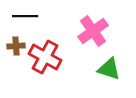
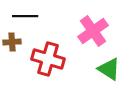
brown cross: moved 4 px left, 4 px up
red cross: moved 3 px right, 2 px down; rotated 12 degrees counterclockwise
green triangle: rotated 15 degrees clockwise
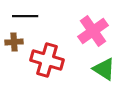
brown cross: moved 2 px right
red cross: moved 1 px left, 1 px down
green triangle: moved 5 px left
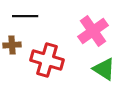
brown cross: moved 2 px left, 3 px down
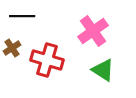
black line: moved 3 px left
brown cross: moved 3 px down; rotated 30 degrees counterclockwise
green triangle: moved 1 px left, 1 px down
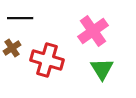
black line: moved 2 px left, 2 px down
green triangle: moved 1 px left, 1 px up; rotated 25 degrees clockwise
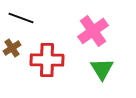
black line: moved 1 px right; rotated 20 degrees clockwise
red cross: rotated 16 degrees counterclockwise
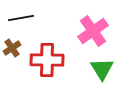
black line: rotated 30 degrees counterclockwise
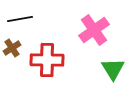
black line: moved 1 px left, 1 px down
pink cross: moved 1 px right, 1 px up
green triangle: moved 11 px right
